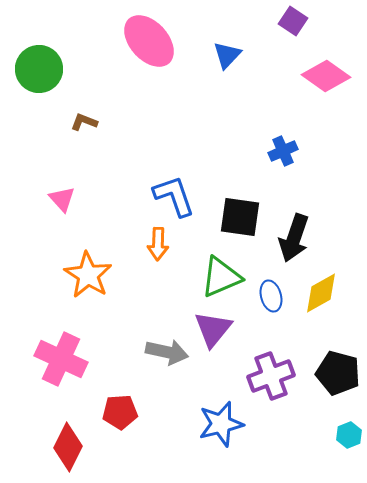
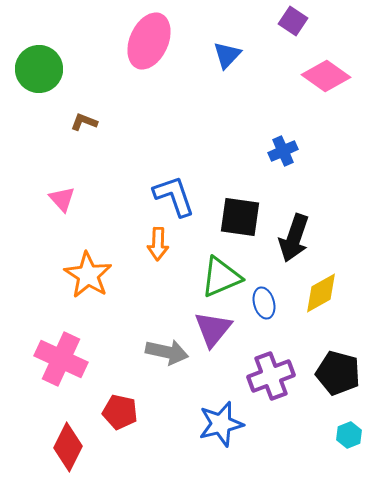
pink ellipse: rotated 66 degrees clockwise
blue ellipse: moved 7 px left, 7 px down
red pentagon: rotated 16 degrees clockwise
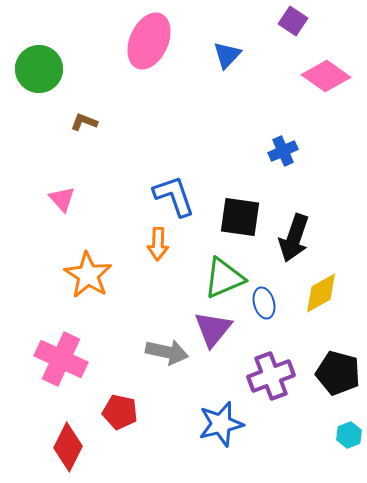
green triangle: moved 3 px right, 1 px down
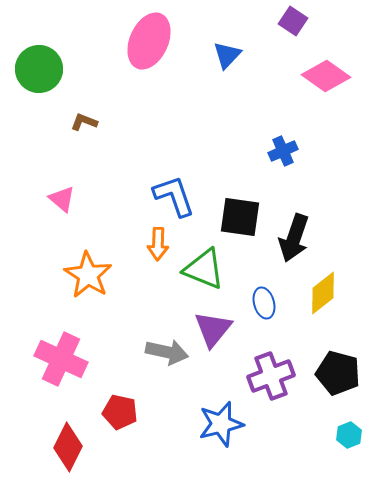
pink triangle: rotated 8 degrees counterclockwise
green triangle: moved 20 px left, 9 px up; rotated 45 degrees clockwise
yellow diamond: moved 2 px right; rotated 9 degrees counterclockwise
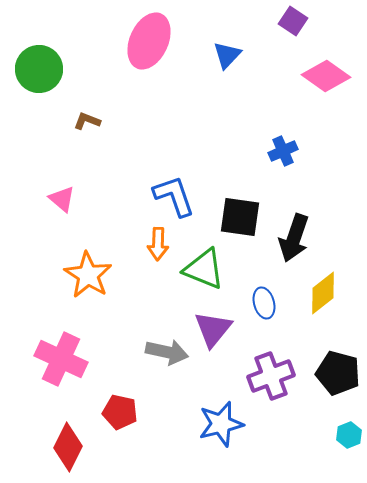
brown L-shape: moved 3 px right, 1 px up
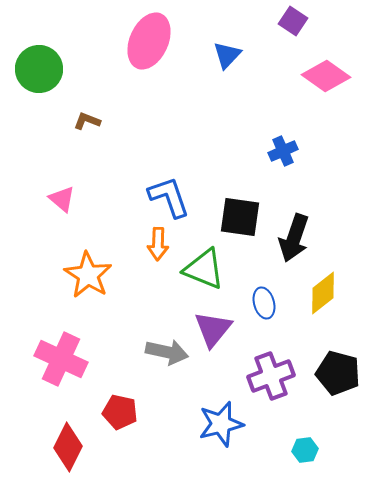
blue L-shape: moved 5 px left, 1 px down
cyan hexagon: moved 44 px left, 15 px down; rotated 15 degrees clockwise
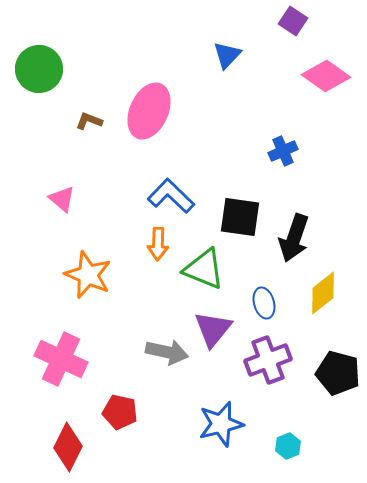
pink ellipse: moved 70 px down
brown L-shape: moved 2 px right
blue L-shape: moved 2 px right, 1 px up; rotated 27 degrees counterclockwise
orange star: rotated 9 degrees counterclockwise
purple cross: moved 3 px left, 16 px up
cyan hexagon: moved 17 px left, 4 px up; rotated 15 degrees counterclockwise
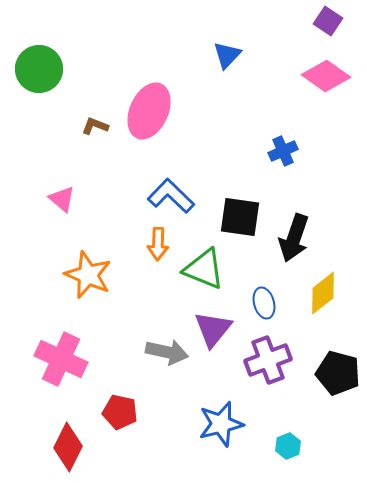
purple square: moved 35 px right
brown L-shape: moved 6 px right, 5 px down
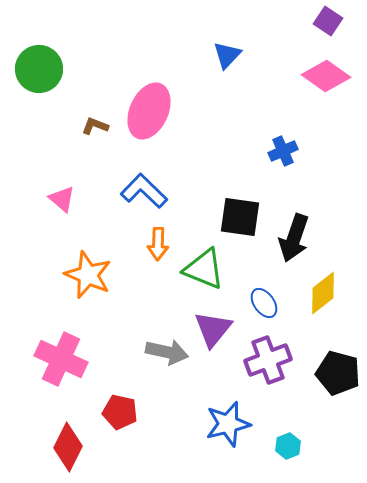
blue L-shape: moved 27 px left, 5 px up
blue ellipse: rotated 20 degrees counterclockwise
blue star: moved 7 px right
